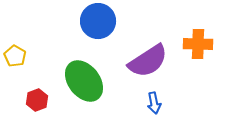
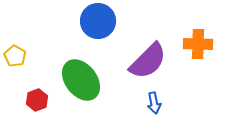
purple semicircle: rotated 12 degrees counterclockwise
green ellipse: moved 3 px left, 1 px up
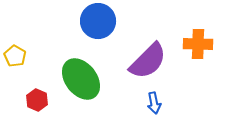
green ellipse: moved 1 px up
red hexagon: rotated 15 degrees counterclockwise
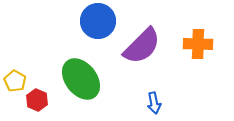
yellow pentagon: moved 25 px down
purple semicircle: moved 6 px left, 15 px up
